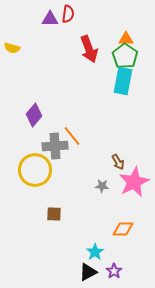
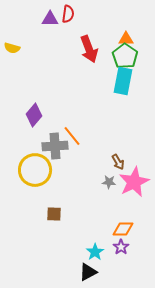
gray star: moved 7 px right, 4 px up
purple star: moved 7 px right, 24 px up
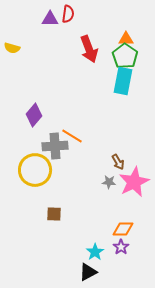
orange line: rotated 20 degrees counterclockwise
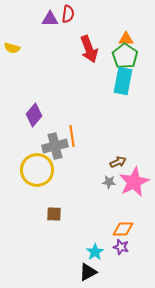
orange line: rotated 50 degrees clockwise
gray cross: rotated 10 degrees counterclockwise
brown arrow: rotated 84 degrees counterclockwise
yellow circle: moved 2 px right
purple star: rotated 21 degrees counterclockwise
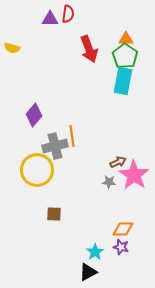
pink star: moved 7 px up; rotated 12 degrees counterclockwise
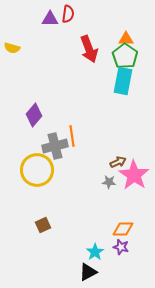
brown square: moved 11 px left, 11 px down; rotated 28 degrees counterclockwise
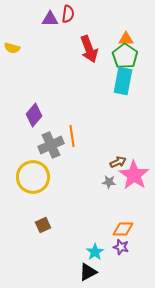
gray cross: moved 4 px left, 1 px up; rotated 10 degrees counterclockwise
yellow circle: moved 4 px left, 7 px down
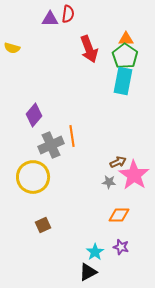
orange diamond: moved 4 px left, 14 px up
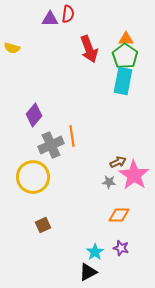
purple star: moved 1 px down
